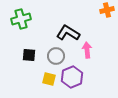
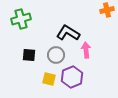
pink arrow: moved 1 px left
gray circle: moved 1 px up
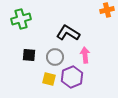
pink arrow: moved 1 px left, 5 px down
gray circle: moved 1 px left, 2 px down
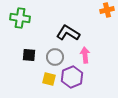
green cross: moved 1 px left, 1 px up; rotated 24 degrees clockwise
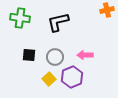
black L-shape: moved 10 px left, 11 px up; rotated 45 degrees counterclockwise
pink arrow: rotated 84 degrees counterclockwise
yellow square: rotated 32 degrees clockwise
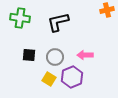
yellow square: rotated 16 degrees counterclockwise
